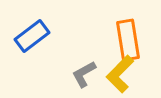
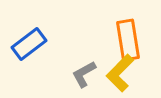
blue rectangle: moved 3 px left, 8 px down
yellow L-shape: moved 1 px up
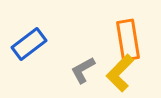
gray L-shape: moved 1 px left, 4 px up
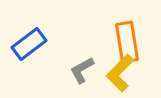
orange rectangle: moved 1 px left, 2 px down
gray L-shape: moved 1 px left
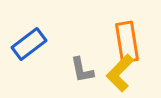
gray L-shape: rotated 72 degrees counterclockwise
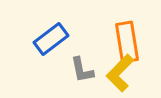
blue rectangle: moved 22 px right, 5 px up
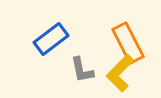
orange rectangle: moved 1 px right, 1 px down; rotated 18 degrees counterclockwise
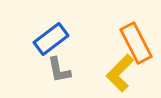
orange rectangle: moved 8 px right
gray L-shape: moved 23 px left
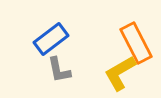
yellow L-shape: rotated 15 degrees clockwise
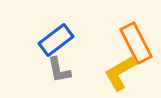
blue rectangle: moved 5 px right, 1 px down
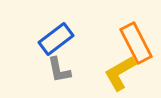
blue rectangle: moved 1 px up
